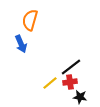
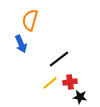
black line: moved 12 px left, 8 px up
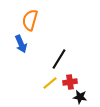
black line: rotated 20 degrees counterclockwise
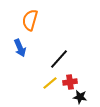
blue arrow: moved 1 px left, 4 px down
black line: rotated 10 degrees clockwise
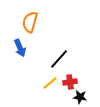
orange semicircle: moved 2 px down
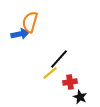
blue arrow: moved 14 px up; rotated 78 degrees counterclockwise
yellow line: moved 10 px up
black star: rotated 16 degrees clockwise
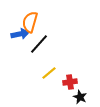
black line: moved 20 px left, 15 px up
yellow line: moved 1 px left
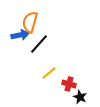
blue arrow: moved 1 px down
red cross: moved 1 px left, 2 px down; rotated 24 degrees clockwise
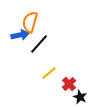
red cross: rotated 32 degrees clockwise
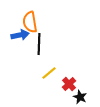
orange semicircle: rotated 25 degrees counterclockwise
black line: rotated 40 degrees counterclockwise
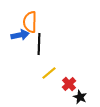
orange semicircle: rotated 10 degrees clockwise
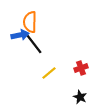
black line: moved 5 px left; rotated 40 degrees counterclockwise
red cross: moved 12 px right, 16 px up; rotated 24 degrees clockwise
